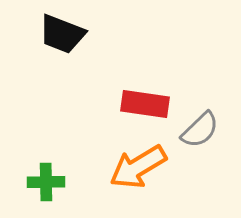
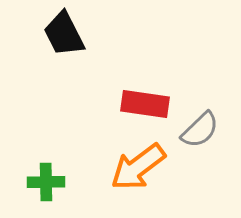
black trapezoid: moved 2 px right; rotated 42 degrees clockwise
orange arrow: rotated 6 degrees counterclockwise
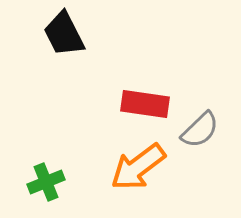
green cross: rotated 21 degrees counterclockwise
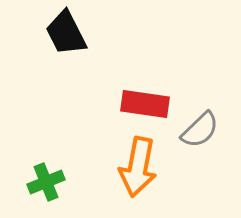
black trapezoid: moved 2 px right, 1 px up
orange arrow: rotated 42 degrees counterclockwise
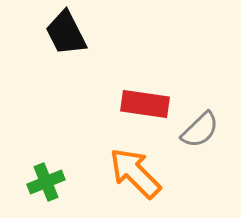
orange arrow: moved 3 px left, 6 px down; rotated 124 degrees clockwise
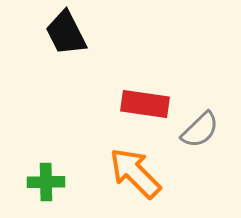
green cross: rotated 21 degrees clockwise
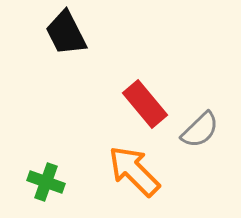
red rectangle: rotated 42 degrees clockwise
orange arrow: moved 1 px left, 2 px up
green cross: rotated 21 degrees clockwise
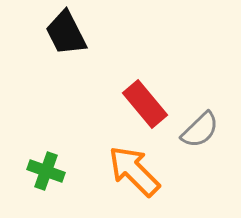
green cross: moved 11 px up
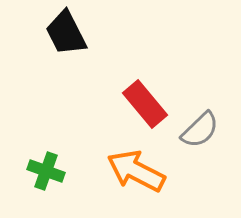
orange arrow: moved 2 px right; rotated 18 degrees counterclockwise
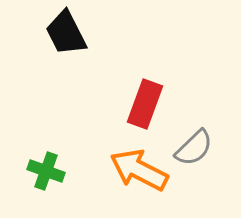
red rectangle: rotated 60 degrees clockwise
gray semicircle: moved 6 px left, 18 px down
orange arrow: moved 3 px right, 1 px up
